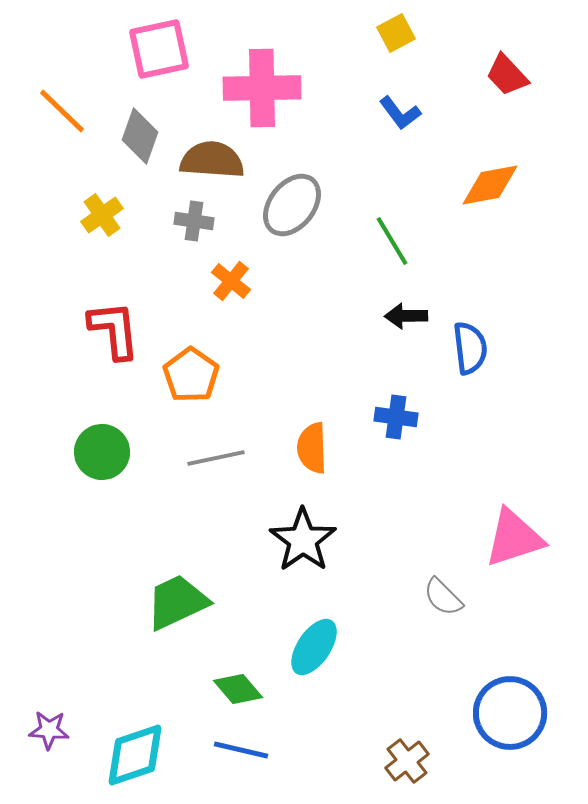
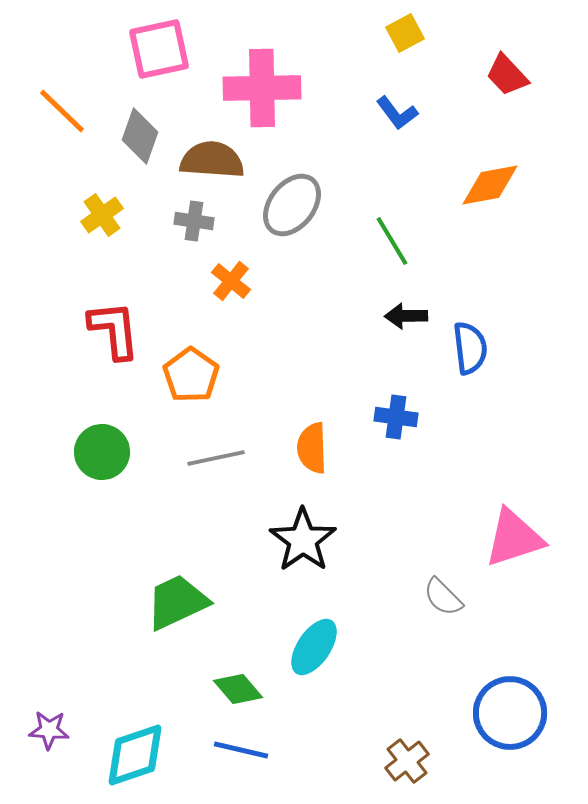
yellow square: moved 9 px right
blue L-shape: moved 3 px left
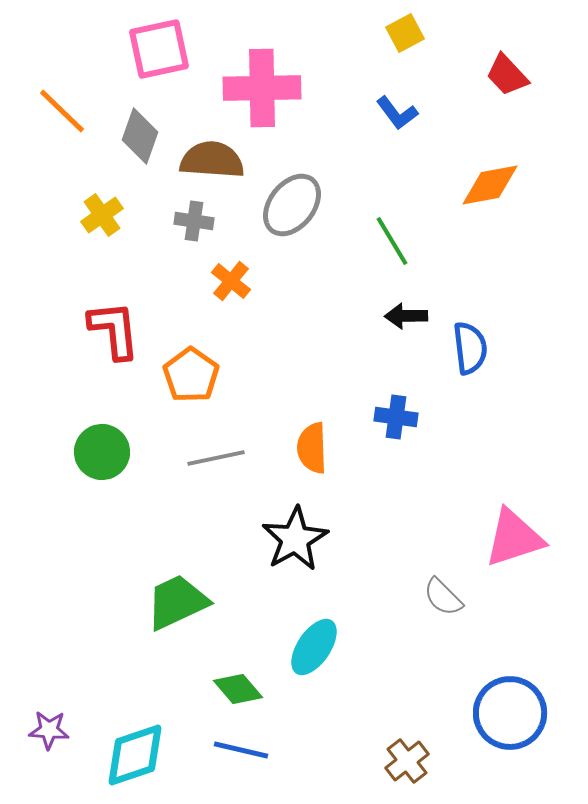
black star: moved 8 px left, 1 px up; rotated 6 degrees clockwise
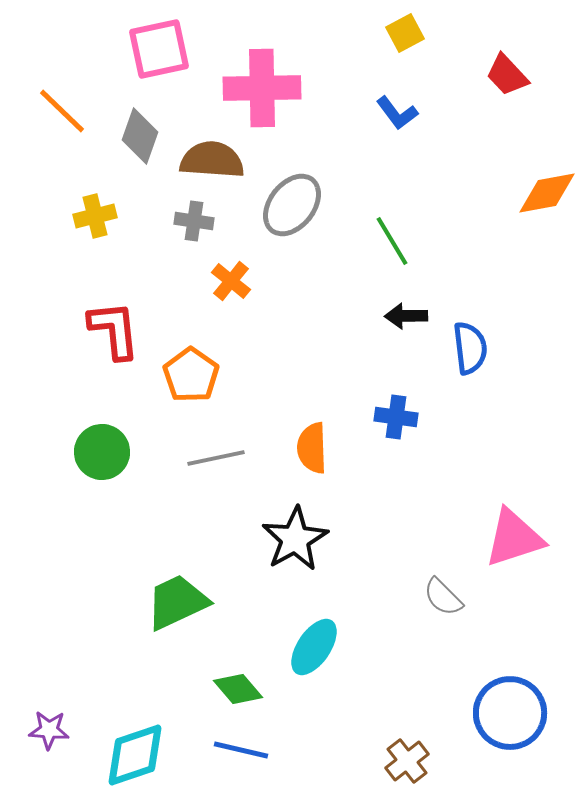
orange diamond: moved 57 px right, 8 px down
yellow cross: moved 7 px left, 1 px down; rotated 21 degrees clockwise
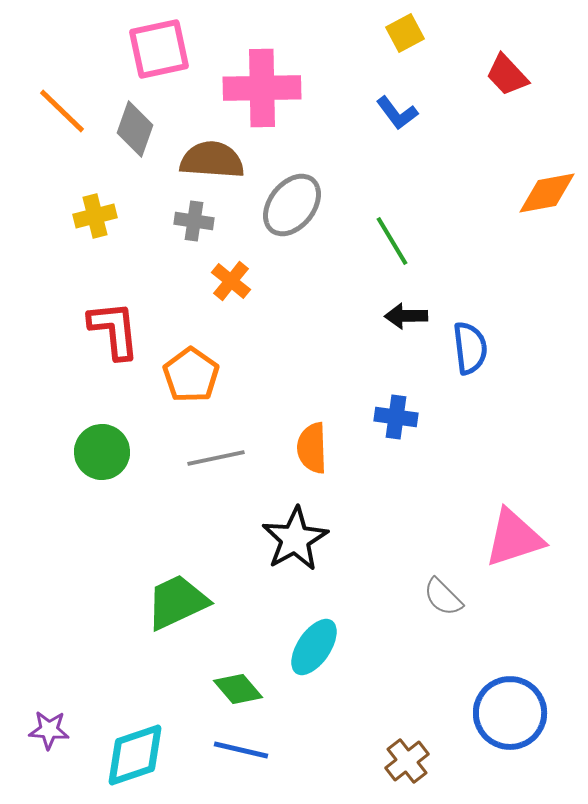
gray diamond: moved 5 px left, 7 px up
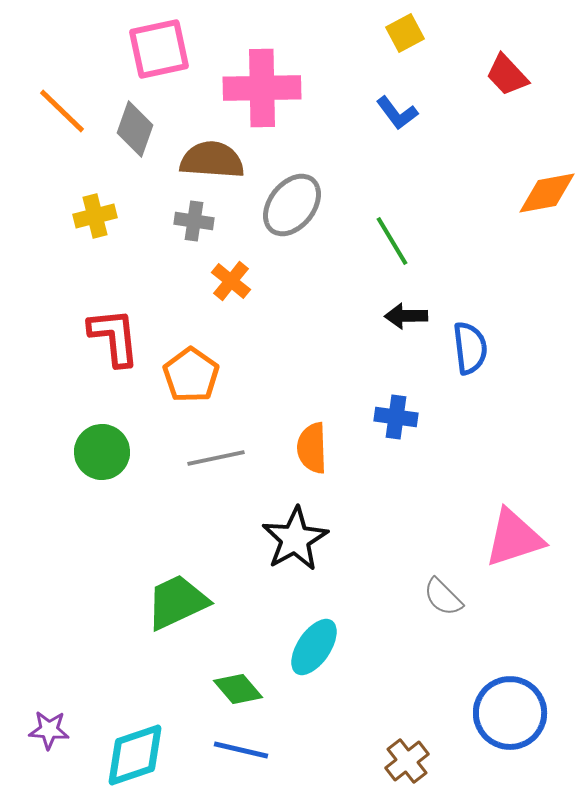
red L-shape: moved 7 px down
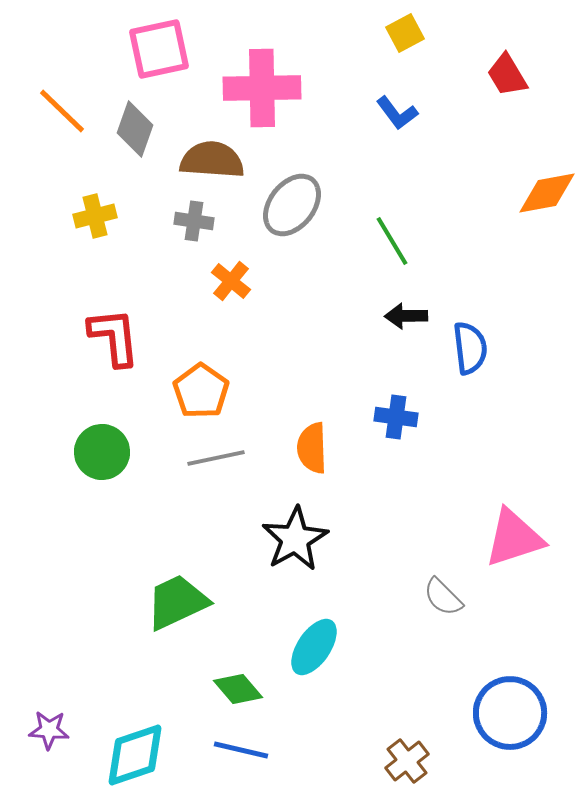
red trapezoid: rotated 12 degrees clockwise
orange pentagon: moved 10 px right, 16 px down
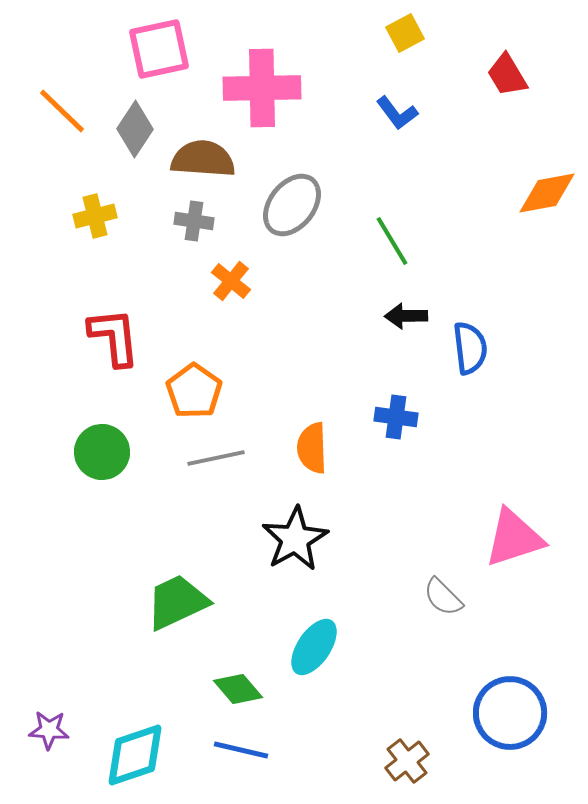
gray diamond: rotated 14 degrees clockwise
brown semicircle: moved 9 px left, 1 px up
orange pentagon: moved 7 px left
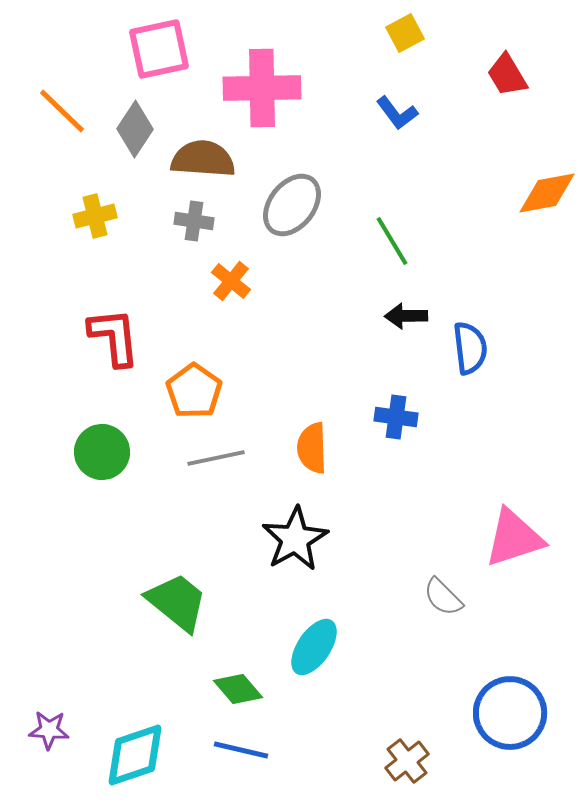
green trapezoid: rotated 64 degrees clockwise
